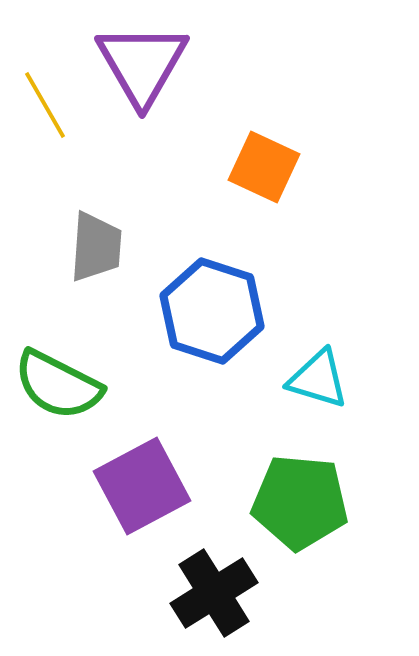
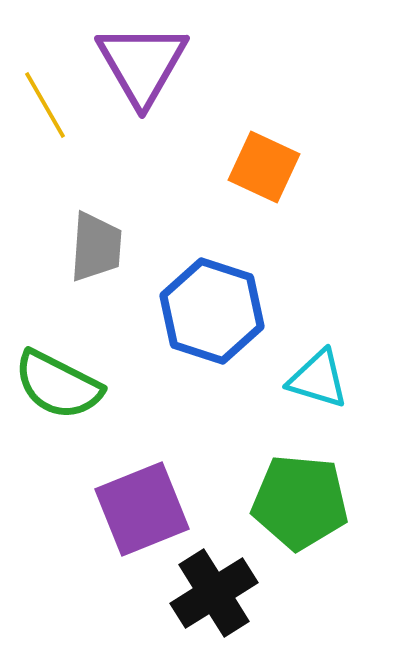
purple square: moved 23 px down; rotated 6 degrees clockwise
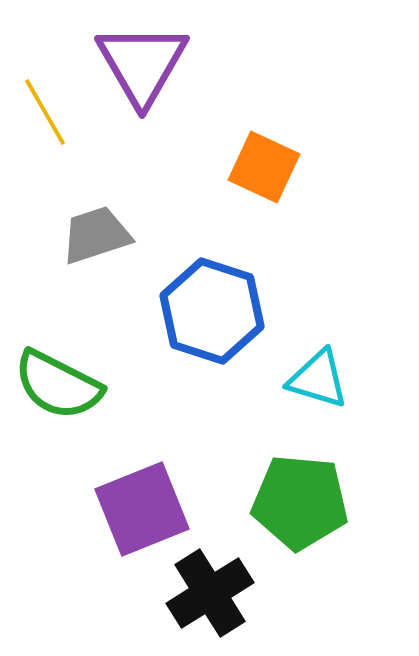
yellow line: moved 7 px down
gray trapezoid: moved 12 px up; rotated 112 degrees counterclockwise
black cross: moved 4 px left
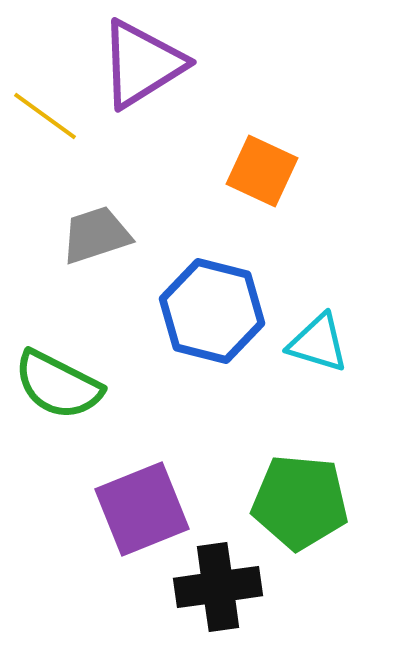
purple triangle: rotated 28 degrees clockwise
yellow line: moved 4 px down; rotated 24 degrees counterclockwise
orange square: moved 2 px left, 4 px down
blue hexagon: rotated 4 degrees counterclockwise
cyan triangle: moved 36 px up
black cross: moved 8 px right, 6 px up; rotated 24 degrees clockwise
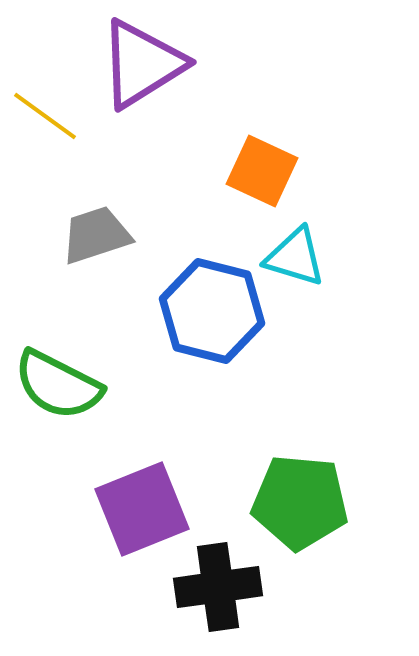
cyan triangle: moved 23 px left, 86 px up
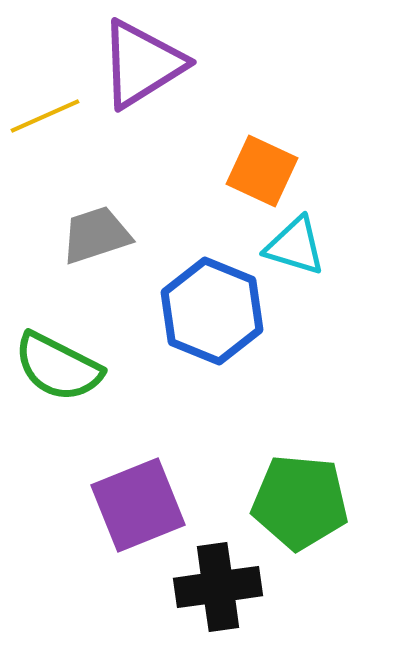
yellow line: rotated 60 degrees counterclockwise
cyan triangle: moved 11 px up
blue hexagon: rotated 8 degrees clockwise
green semicircle: moved 18 px up
purple square: moved 4 px left, 4 px up
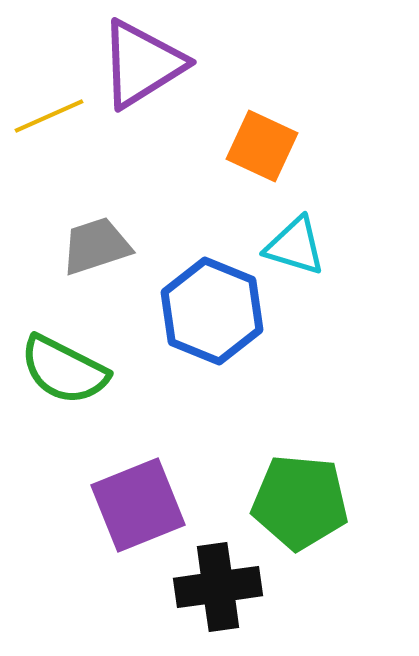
yellow line: moved 4 px right
orange square: moved 25 px up
gray trapezoid: moved 11 px down
green semicircle: moved 6 px right, 3 px down
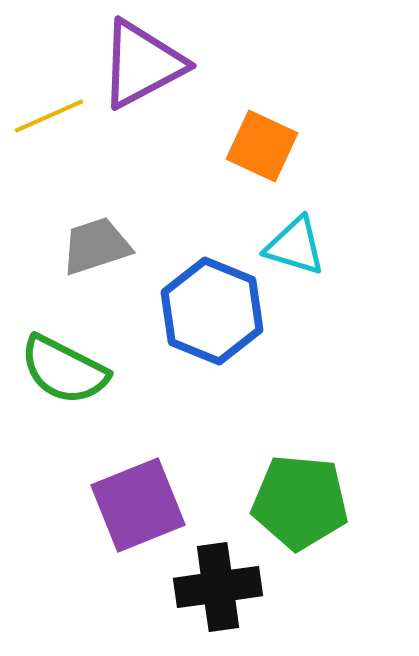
purple triangle: rotated 4 degrees clockwise
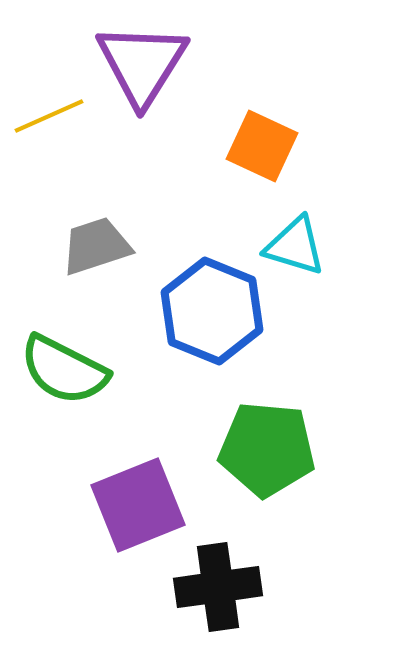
purple triangle: rotated 30 degrees counterclockwise
green pentagon: moved 33 px left, 53 px up
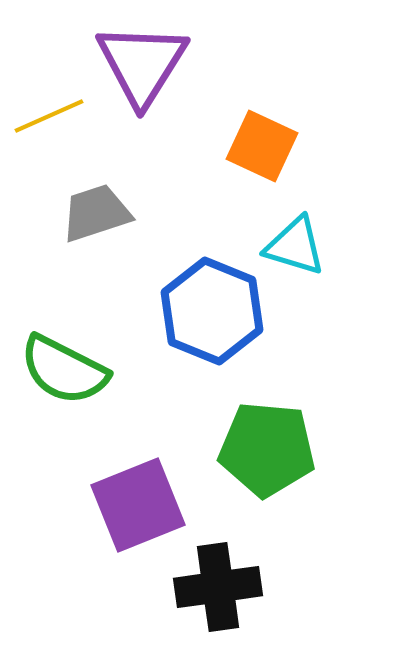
gray trapezoid: moved 33 px up
